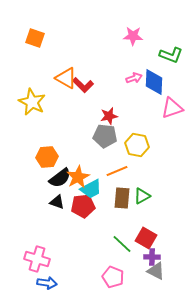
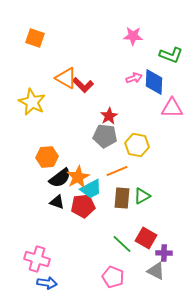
pink triangle: rotated 20 degrees clockwise
red star: rotated 18 degrees counterclockwise
purple cross: moved 12 px right, 4 px up
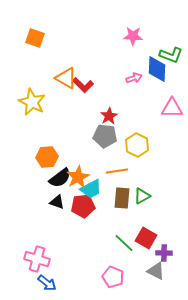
blue diamond: moved 3 px right, 13 px up
yellow hexagon: rotated 15 degrees clockwise
orange line: rotated 15 degrees clockwise
green line: moved 2 px right, 1 px up
blue arrow: rotated 30 degrees clockwise
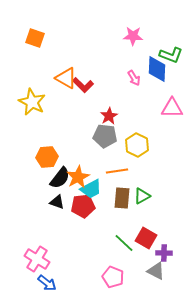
pink arrow: rotated 77 degrees clockwise
black semicircle: rotated 15 degrees counterclockwise
pink cross: rotated 15 degrees clockwise
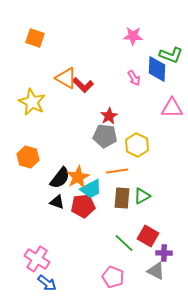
orange hexagon: moved 19 px left; rotated 20 degrees clockwise
red square: moved 2 px right, 2 px up
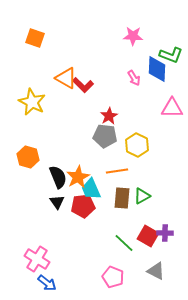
black semicircle: moved 2 px left, 1 px up; rotated 60 degrees counterclockwise
cyan trapezoid: rotated 95 degrees clockwise
black triangle: rotated 35 degrees clockwise
purple cross: moved 1 px right, 20 px up
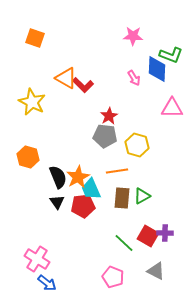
yellow hexagon: rotated 10 degrees counterclockwise
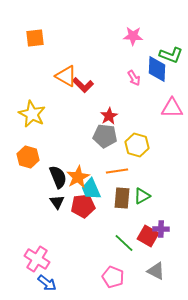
orange square: rotated 24 degrees counterclockwise
orange triangle: moved 2 px up
yellow star: moved 12 px down
purple cross: moved 4 px left, 4 px up
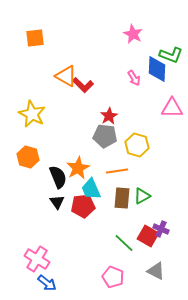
pink star: moved 2 px up; rotated 24 degrees clockwise
orange star: moved 9 px up
purple cross: rotated 21 degrees clockwise
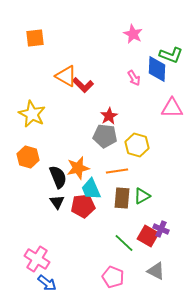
orange star: rotated 15 degrees clockwise
